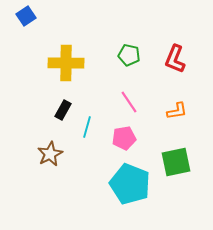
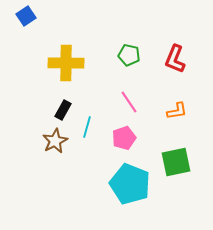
pink pentagon: rotated 10 degrees counterclockwise
brown star: moved 5 px right, 13 px up
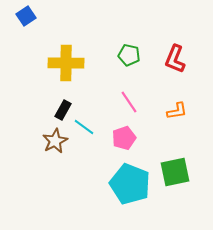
cyan line: moved 3 px left; rotated 70 degrees counterclockwise
green square: moved 1 px left, 10 px down
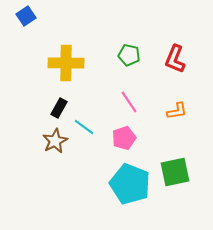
black rectangle: moved 4 px left, 2 px up
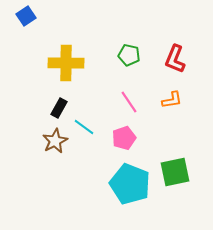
orange L-shape: moved 5 px left, 11 px up
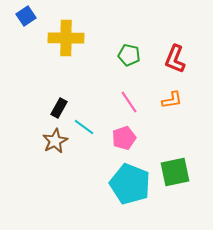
yellow cross: moved 25 px up
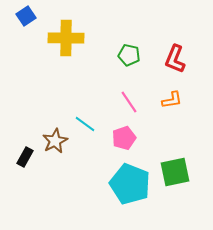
black rectangle: moved 34 px left, 49 px down
cyan line: moved 1 px right, 3 px up
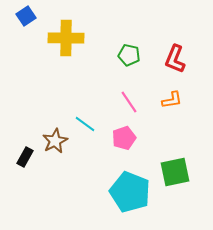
cyan pentagon: moved 8 px down
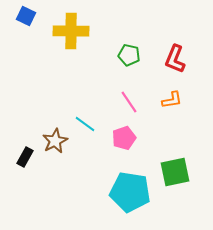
blue square: rotated 30 degrees counterclockwise
yellow cross: moved 5 px right, 7 px up
cyan pentagon: rotated 12 degrees counterclockwise
